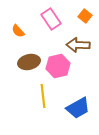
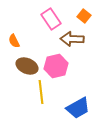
orange square: moved 1 px left
orange semicircle: moved 4 px left, 10 px down; rotated 16 degrees clockwise
brown arrow: moved 6 px left, 6 px up
brown ellipse: moved 2 px left, 4 px down; rotated 35 degrees clockwise
pink hexagon: moved 2 px left
yellow line: moved 2 px left, 4 px up
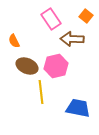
orange square: moved 2 px right
blue trapezoid: rotated 140 degrees counterclockwise
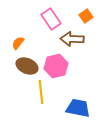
orange square: rotated 16 degrees clockwise
orange semicircle: moved 4 px right, 2 px down; rotated 64 degrees clockwise
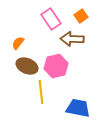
orange square: moved 5 px left
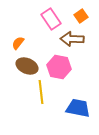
pink hexagon: moved 3 px right, 1 px down; rotated 25 degrees clockwise
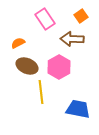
pink rectangle: moved 6 px left
orange semicircle: rotated 24 degrees clockwise
pink hexagon: rotated 20 degrees clockwise
blue trapezoid: moved 1 px down
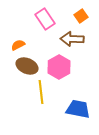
orange semicircle: moved 2 px down
